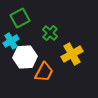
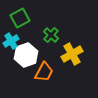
green cross: moved 1 px right, 2 px down
white hexagon: moved 1 px right, 2 px up; rotated 15 degrees counterclockwise
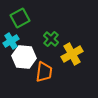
green cross: moved 4 px down
white hexagon: moved 2 px left, 2 px down; rotated 25 degrees clockwise
orange trapezoid: rotated 20 degrees counterclockwise
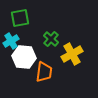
green square: rotated 18 degrees clockwise
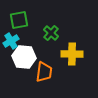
green square: moved 1 px left, 2 px down
green cross: moved 6 px up
yellow cross: rotated 30 degrees clockwise
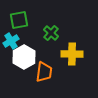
white hexagon: rotated 25 degrees clockwise
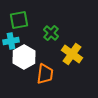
cyan cross: rotated 21 degrees clockwise
yellow cross: rotated 35 degrees clockwise
orange trapezoid: moved 1 px right, 2 px down
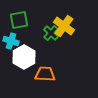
cyan cross: rotated 28 degrees clockwise
yellow cross: moved 8 px left, 28 px up
orange trapezoid: rotated 95 degrees counterclockwise
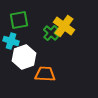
white hexagon: rotated 10 degrees clockwise
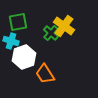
green square: moved 1 px left, 2 px down
orange trapezoid: rotated 125 degrees counterclockwise
